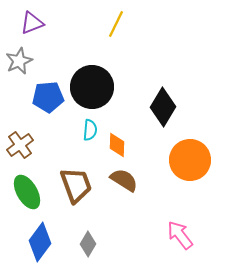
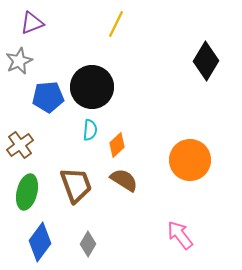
black diamond: moved 43 px right, 46 px up
orange diamond: rotated 45 degrees clockwise
green ellipse: rotated 44 degrees clockwise
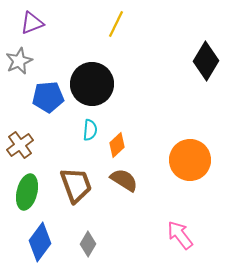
black circle: moved 3 px up
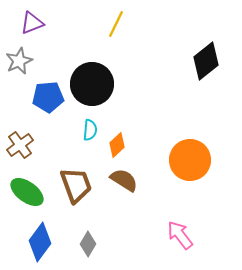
black diamond: rotated 21 degrees clockwise
green ellipse: rotated 68 degrees counterclockwise
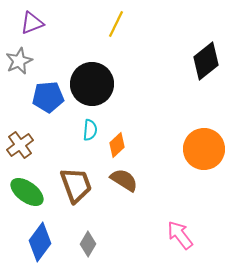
orange circle: moved 14 px right, 11 px up
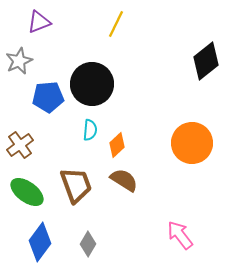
purple triangle: moved 7 px right, 1 px up
orange circle: moved 12 px left, 6 px up
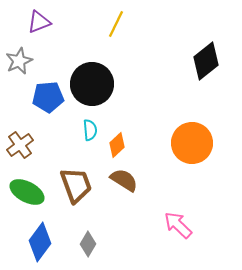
cyan semicircle: rotated 10 degrees counterclockwise
green ellipse: rotated 8 degrees counterclockwise
pink arrow: moved 2 px left, 10 px up; rotated 8 degrees counterclockwise
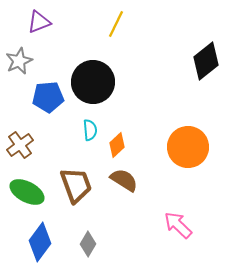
black circle: moved 1 px right, 2 px up
orange circle: moved 4 px left, 4 px down
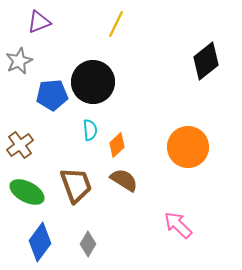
blue pentagon: moved 4 px right, 2 px up
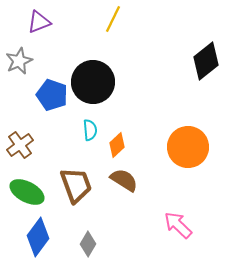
yellow line: moved 3 px left, 5 px up
blue pentagon: rotated 24 degrees clockwise
blue diamond: moved 2 px left, 5 px up
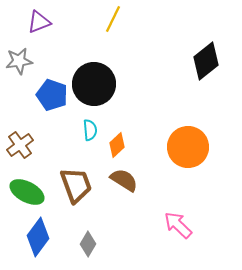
gray star: rotated 16 degrees clockwise
black circle: moved 1 px right, 2 px down
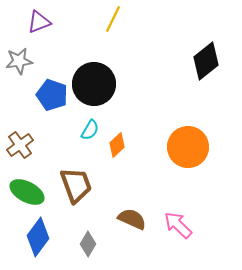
cyan semicircle: rotated 35 degrees clockwise
brown semicircle: moved 8 px right, 39 px down; rotated 8 degrees counterclockwise
